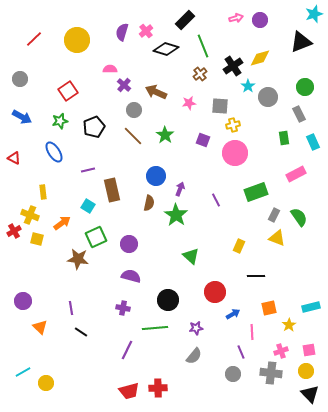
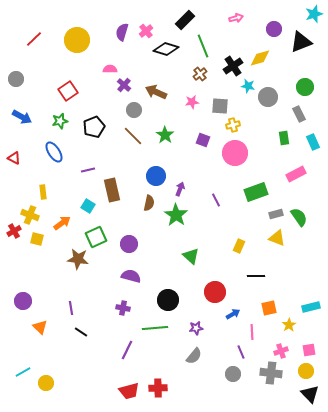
purple circle at (260, 20): moved 14 px right, 9 px down
gray circle at (20, 79): moved 4 px left
cyan star at (248, 86): rotated 24 degrees counterclockwise
pink star at (189, 103): moved 3 px right, 1 px up
gray rectangle at (274, 215): moved 2 px right, 1 px up; rotated 48 degrees clockwise
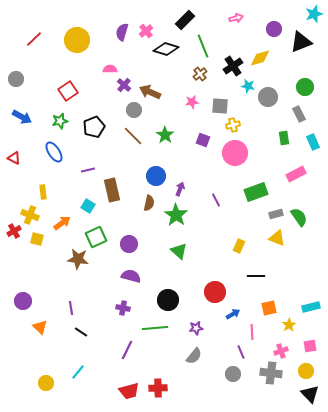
brown arrow at (156, 92): moved 6 px left
green triangle at (191, 256): moved 12 px left, 5 px up
pink square at (309, 350): moved 1 px right, 4 px up
cyan line at (23, 372): moved 55 px right; rotated 21 degrees counterclockwise
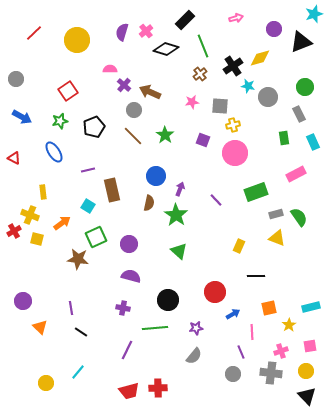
red line at (34, 39): moved 6 px up
purple line at (216, 200): rotated 16 degrees counterclockwise
black triangle at (310, 394): moved 3 px left, 2 px down
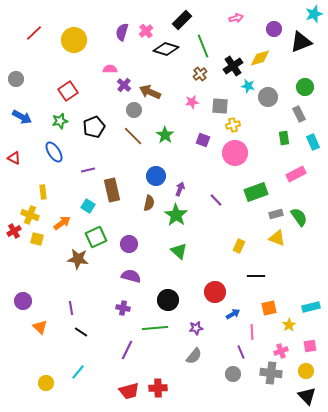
black rectangle at (185, 20): moved 3 px left
yellow circle at (77, 40): moved 3 px left
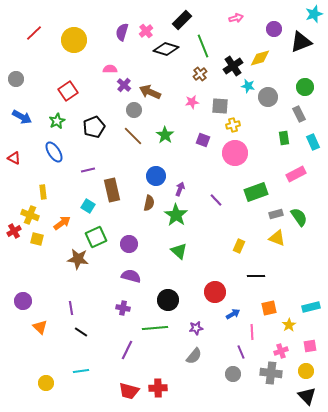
green star at (60, 121): moved 3 px left; rotated 14 degrees counterclockwise
cyan line at (78, 372): moved 3 px right, 1 px up; rotated 42 degrees clockwise
red trapezoid at (129, 391): rotated 30 degrees clockwise
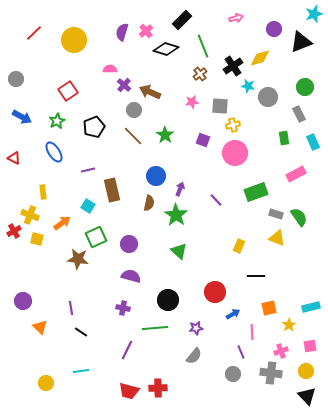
gray rectangle at (276, 214): rotated 32 degrees clockwise
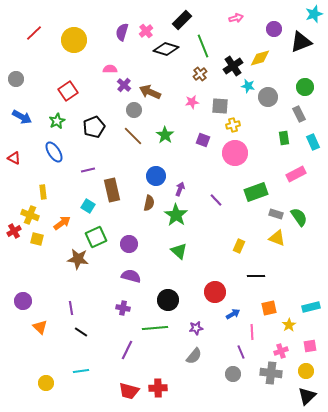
black triangle at (307, 396): rotated 30 degrees clockwise
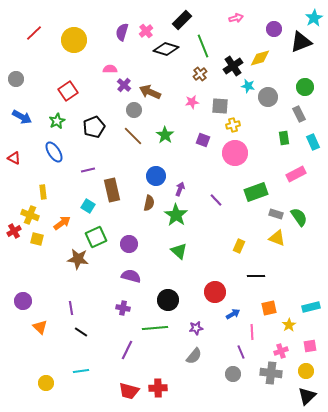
cyan star at (314, 14): moved 4 px down; rotated 12 degrees counterclockwise
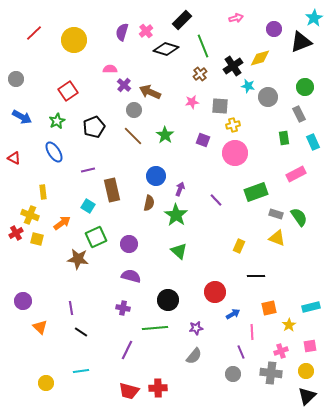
red cross at (14, 231): moved 2 px right, 2 px down
